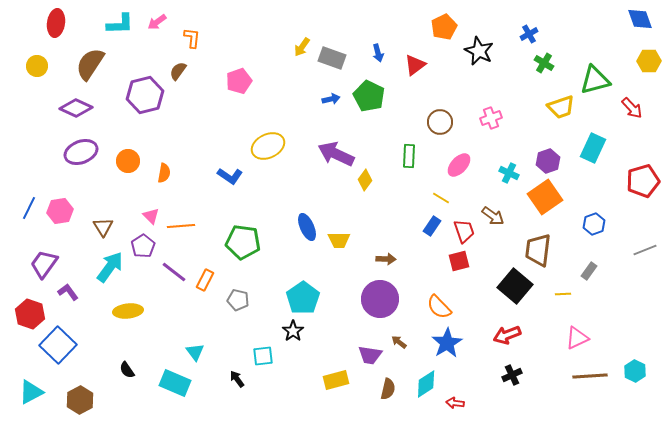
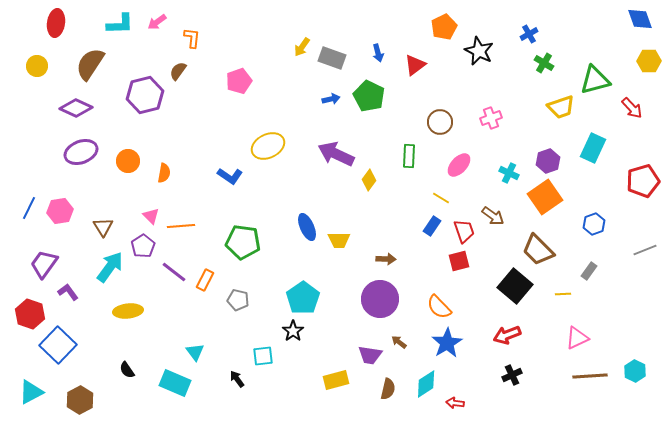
yellow diamond at (365, 180): moved 4 px right
brown trapezoid at (538, 250): rotated 52 degrees counterclockwise
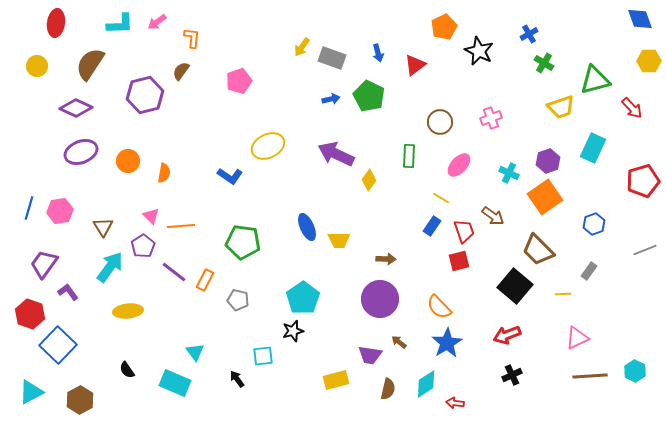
brown semicircle at (178, 71): moved 3 px right
blue line at (29, 208): rotated 10 degrees counterclockwise
black star at (293, 331): rotated 20 degrees clockwise
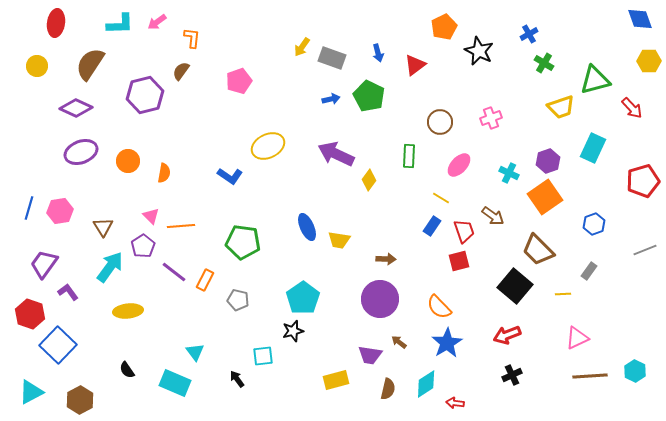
yellow trapezoid at (339, 240): rotated 10 degrees clockwise
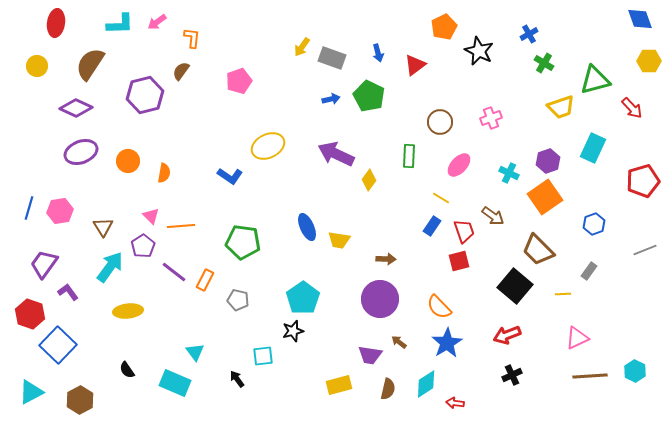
yellow rectangle at (336, 380): moved 3 px right, 5 px down
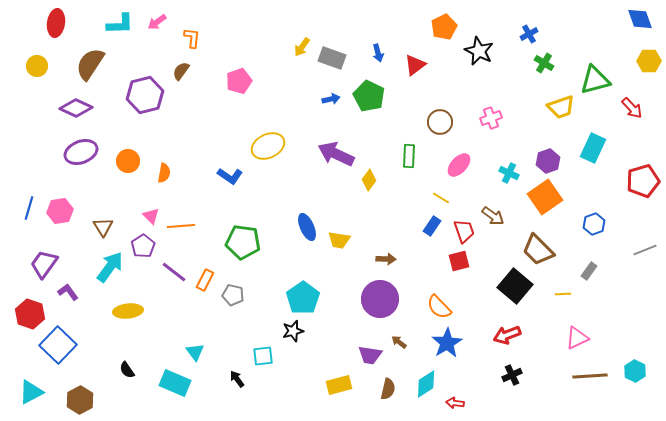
gray pentagon at (238, 300): moved 5 px left, 5 px up
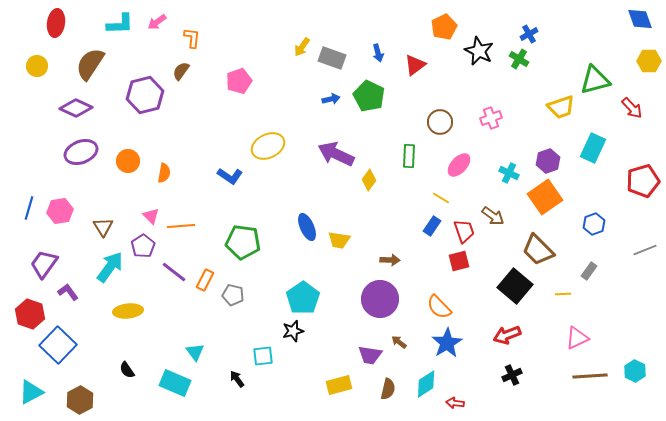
green cross at (544, 63): moved 25 px left, 4 px up
brown arrow at (386, 259): moved 4 px right, 1 px down
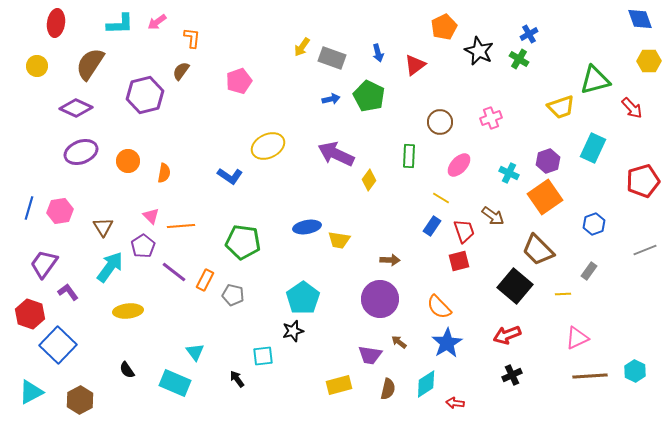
blue ellipse at (307, 227): rotated 76 degrees counterclockwise
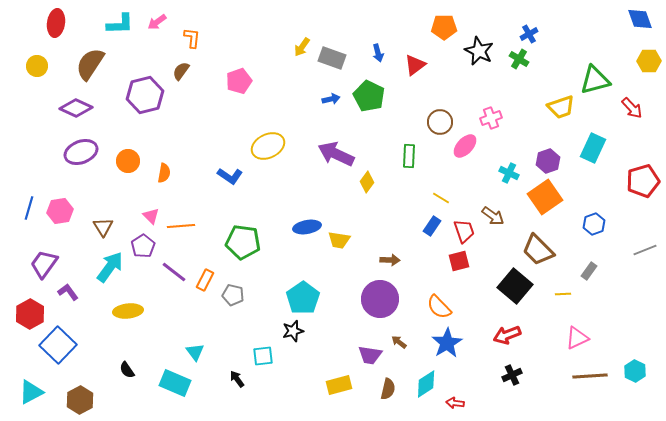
orange pentagon at (444, 27): rotated 25 degrees clockwise
pink ellipse at (459, 165): moved 6 px right, 19 px up
yellow diamond at (369, 180): moved 2 px left, 2 px down
red hexagon at (30, 314): rotated 12 degrees clockwise
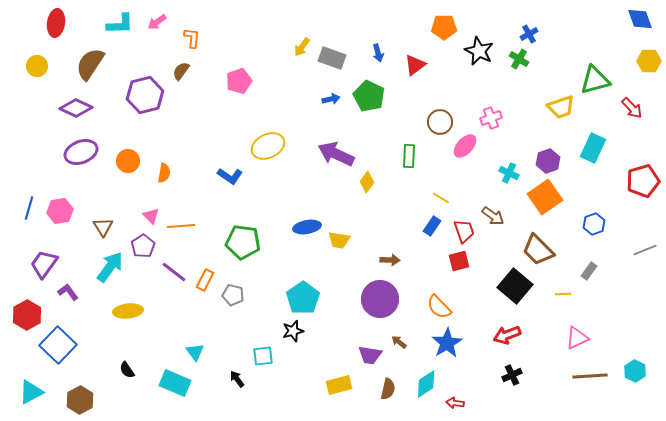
red hexagon at (30, 314): moved 3 px left, 1 px down
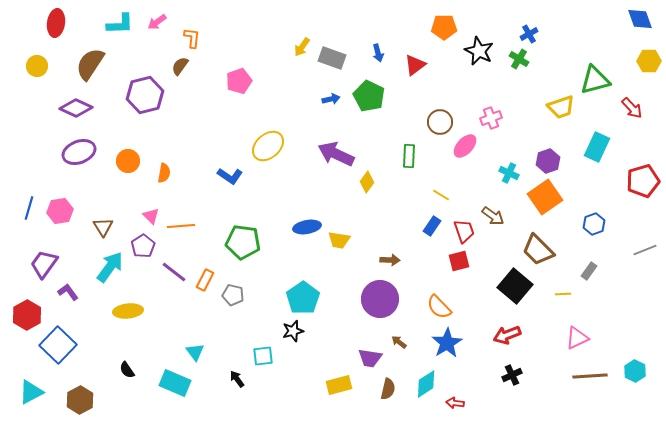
brown semicircle at (181, 71): moved 1 px left, 5 px up
yellow ellipse at (268, 146): rotated 16 degrees counterclockwise
cyan rectangle at (593, 148): moved 4 px right, 1 px up
purple ellipse at (81, 152): moved 2 px left
yellow line at (441, 198): moved 3 px up
purple trapezoid at (370, 355): moved 3 px down
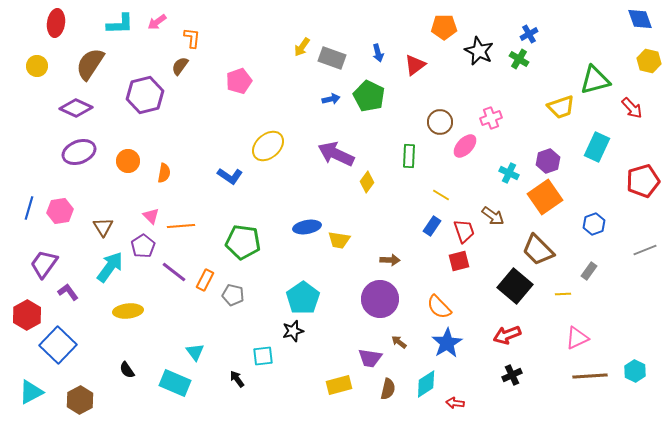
yellow hexagon at (649, 61): rotated 15 degrees clockwise
